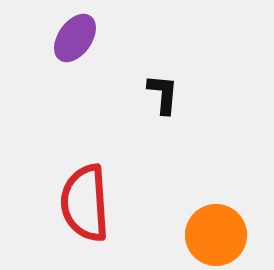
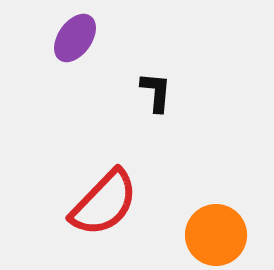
black L-shape: moved 7 px left, 2 px up
red semicircle: moved 19 px right; rotated 132 degrees counterclockwise
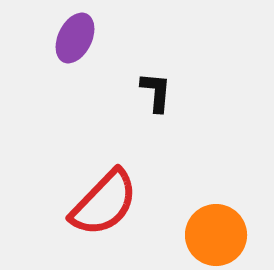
purple ellipse: rotated 9 degrees counterclockwise
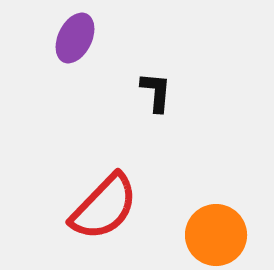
red semicircle: moved 4 px down
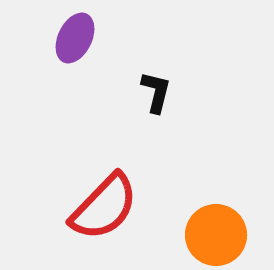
black L-shape: rotated 9 degrees clockwise
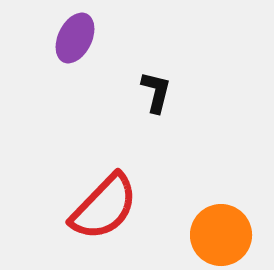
orange circle: moved 5 px right
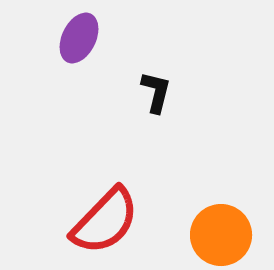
purple ellipse: moved 4 px right
red semicircle: moved 1 px right, 14 px down
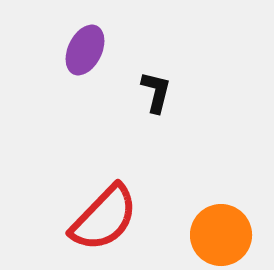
purple ellipse: moved 6 px right, 12 px down
red semicircle: moved 1 px left, 3 px up
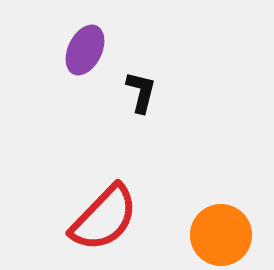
black L-shape: moved 15 px left
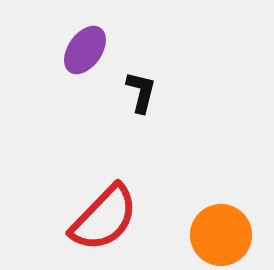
purple ellipse: rotated 9 degrees clockwise
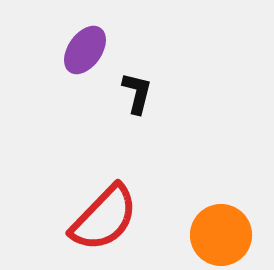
black L-shape: moved 4 px left, 1 px down
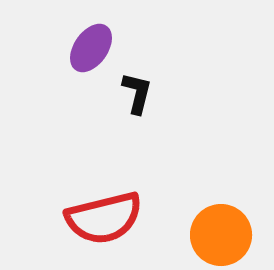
purple ellipse: moved 6 px right, 2 px up
red semicircle: rotated 32 degrees clockwise
